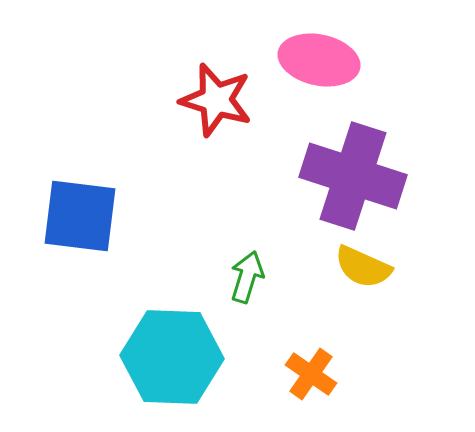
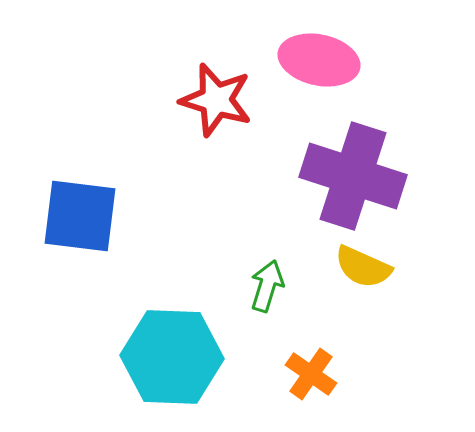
green arrow: moved 20 px right, 9 px down
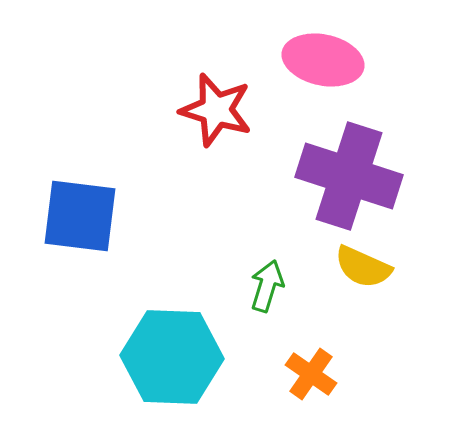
pink ellipse: moved 4 px right
red star: moved 10 px down
purple cross: moved 4 px left
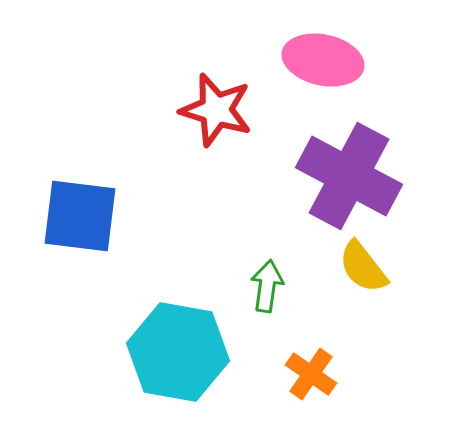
purple cross: rotated 10 degrees clockwise
yellow semicircle: rotated 28 degrees clockwise
green arrow: rotated 9 degrees counterclockwise
cyan hexagon: moved 6 px right, 5 px up; rotated 8 degrees clockwise
